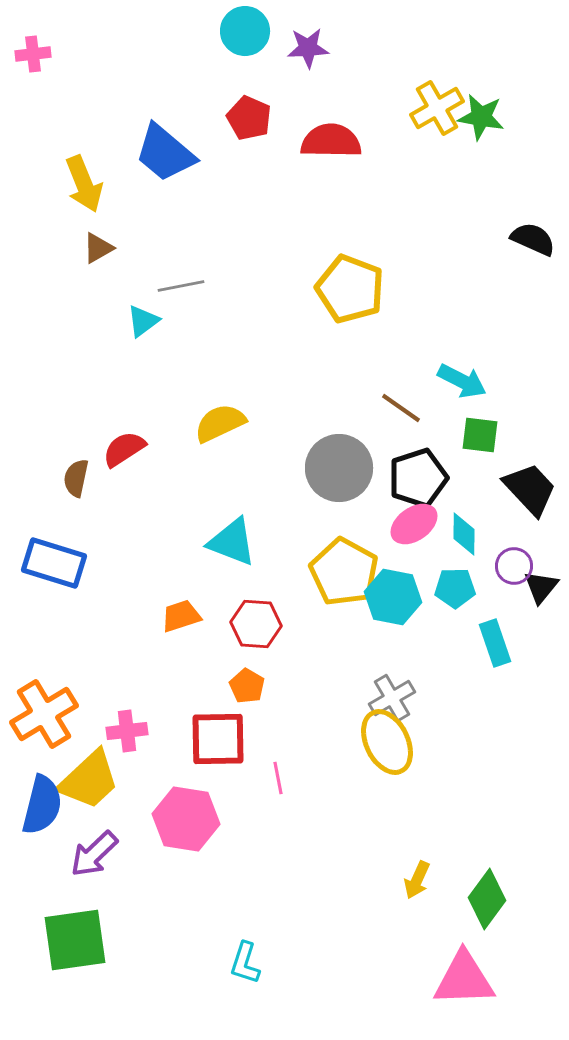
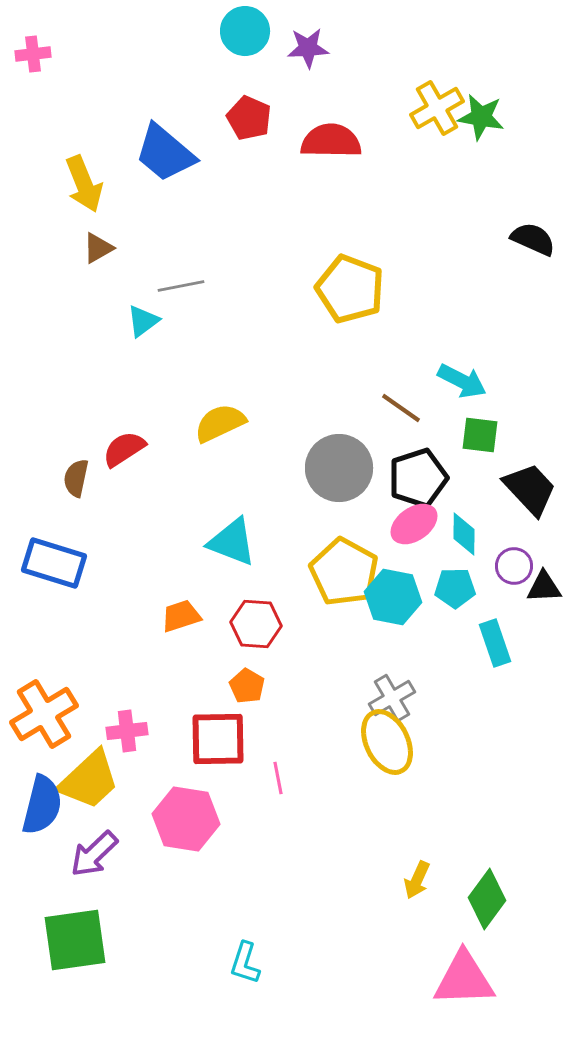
black triangle at (541, 587): moved 3 px right; rotated 48 degrees clockwise
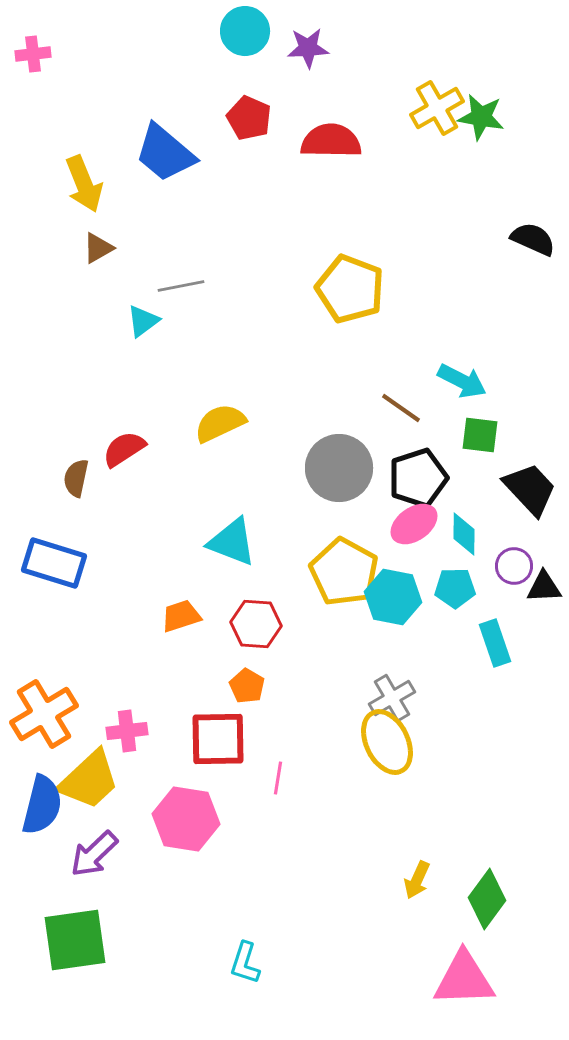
pink line at (278, 778): rotated 20 degrees clockwise
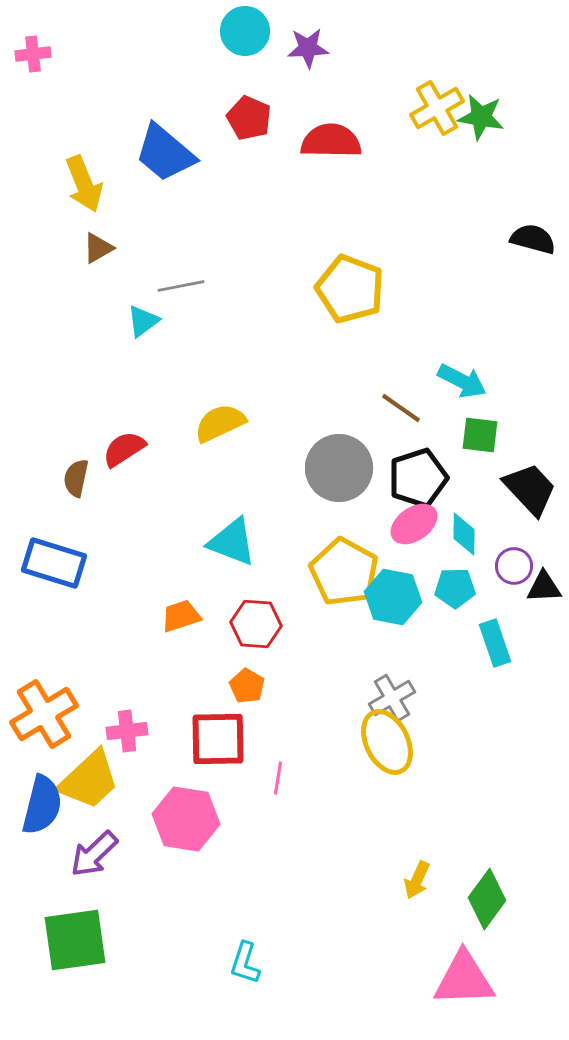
black semicircle at (533, 239): rotated 9 degrees counterclockwise
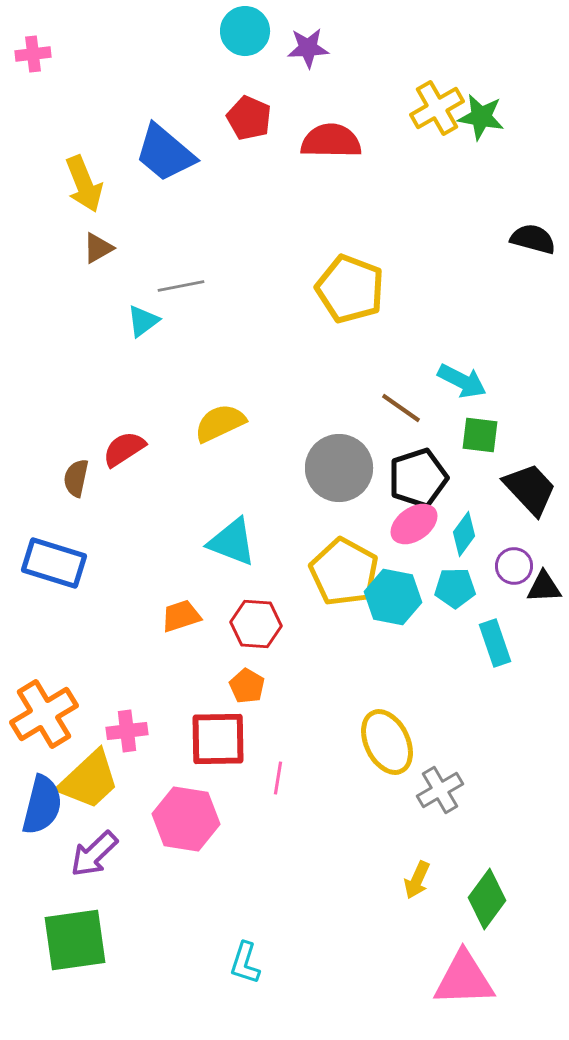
cyan diamond at (464, 534): rotated 36 degrees clockwise
gray cross at (392, 698): moved 48 px right, 92 px down
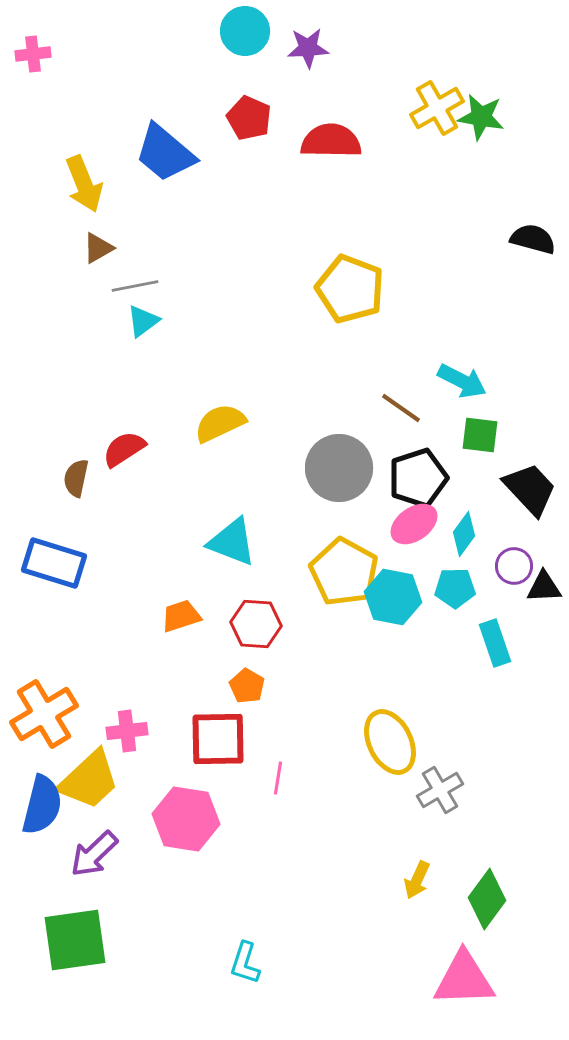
gray line at (181, 286): moved 46 px left
yellow ellipse at (387, 742): moved 3 px right
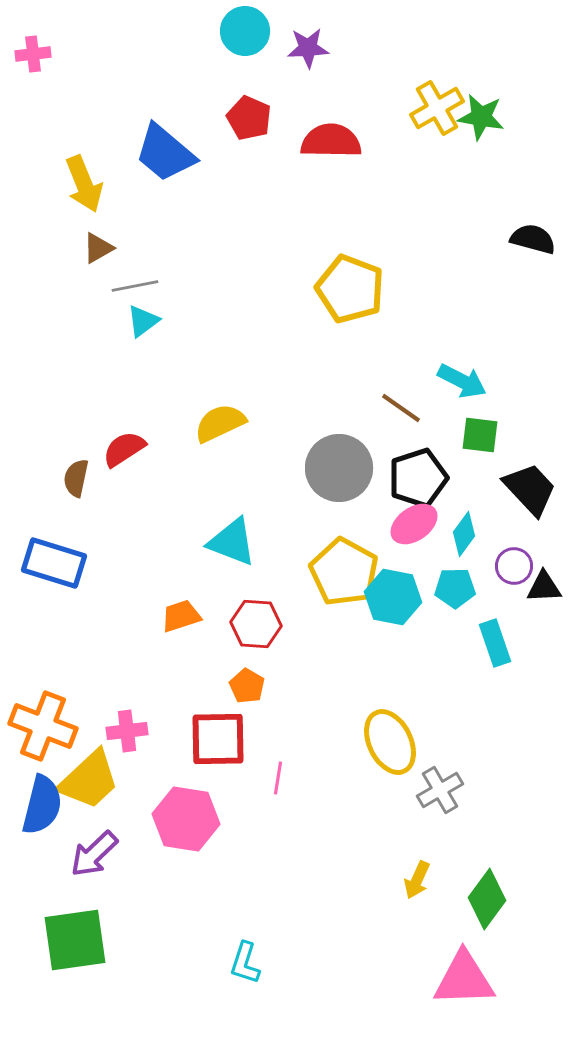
orange cross at (44, 714): moved 1 px left, 12 px down; rotated 38 degrees counterclockwise
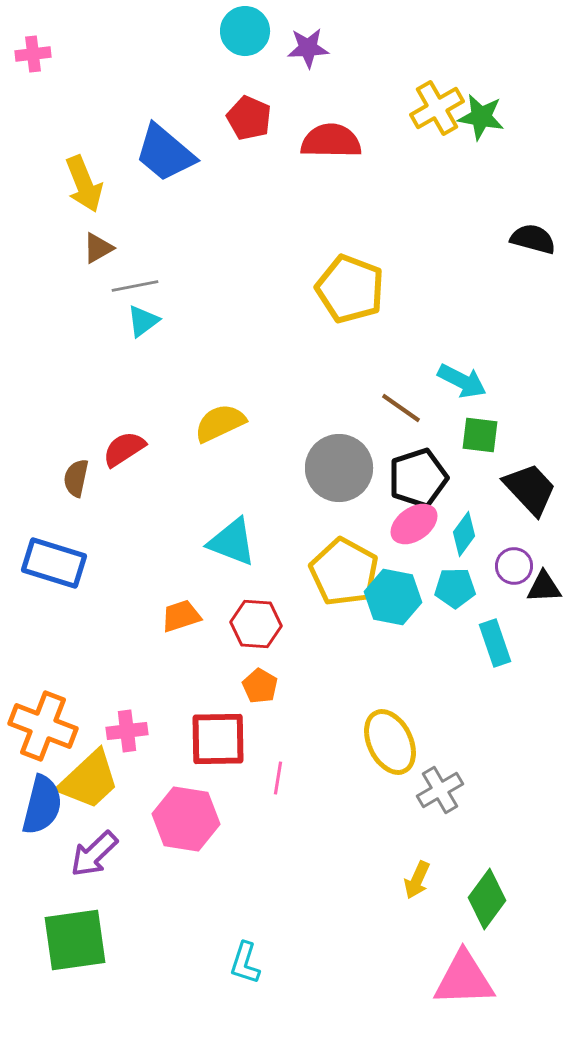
orange pentagon at (247, 686): moved 13 px right
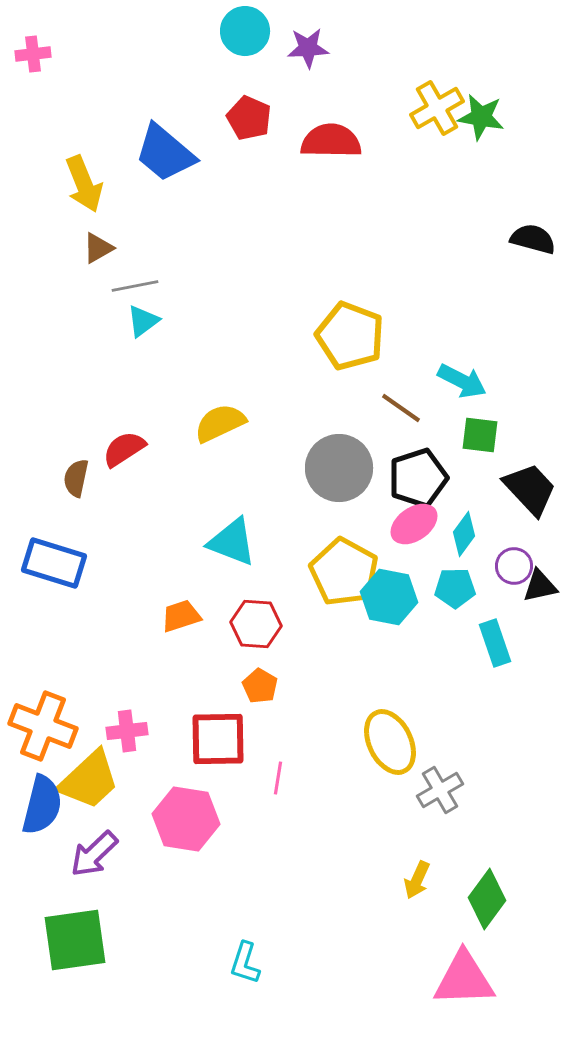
yellow pentagon at (350, 289): moved 47 px down
black triangle at (544, 587): moved 4 px left, 1 px up; rotated 9 degrees counterclockwise
cyan hexagon at (393, 597): moved 4 px left
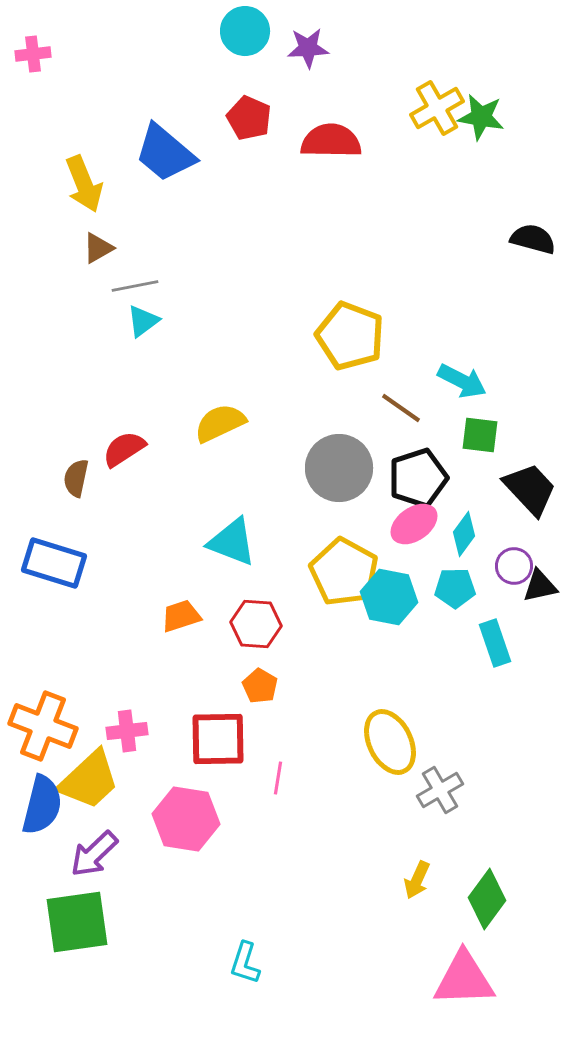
green square at (75, 940): moved 2 px right, 18 px up
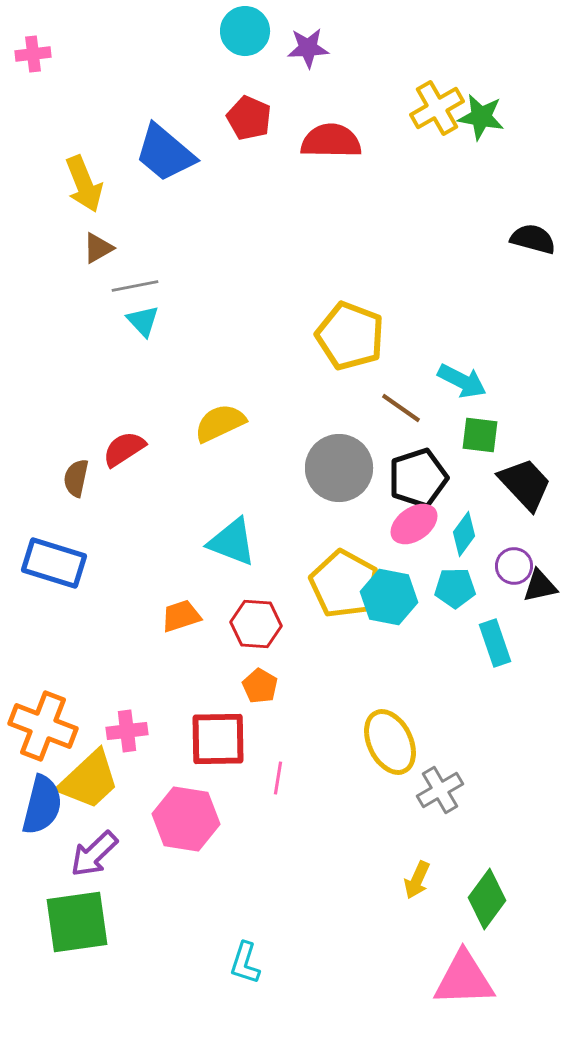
cyan triangle at (143, 321): rotated 36 degrees counterclockwise
black trapezoid at (530, 489): moved 5 px left, 5 px up
yellow pentagon at (344, 572): moved 12 px down
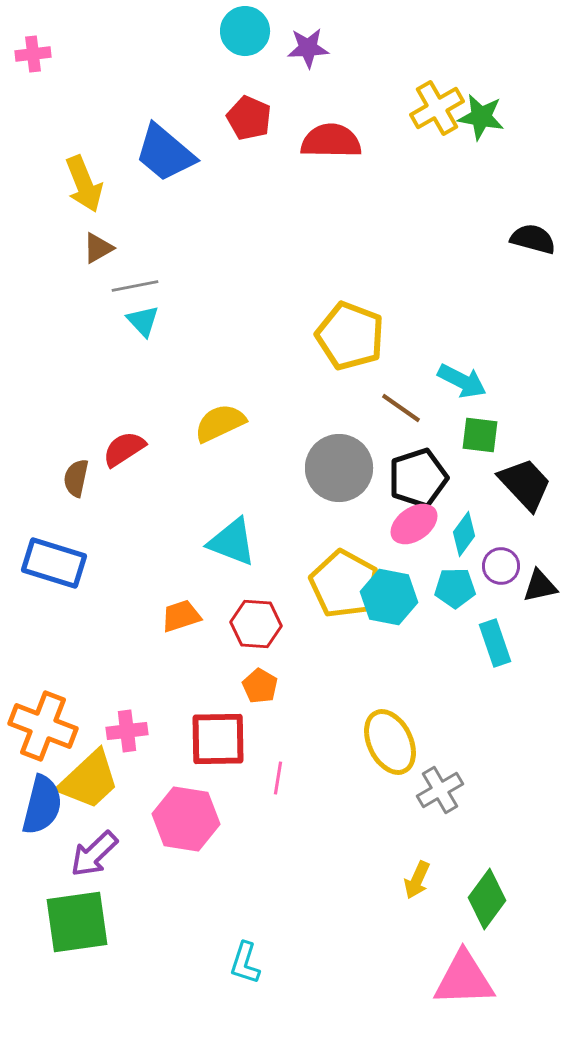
purple circle at (514, 566): moved 13 px left
